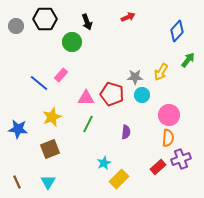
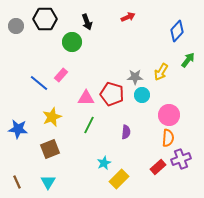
green line: moved 1 px right, 1 px down
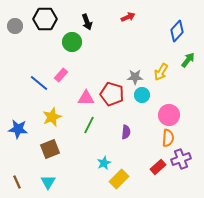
gray circle: moved 1 px left
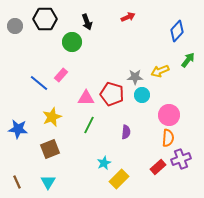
yellow arrow: moved 1 px left, 1 px up; rotated 36 degrees clockwise
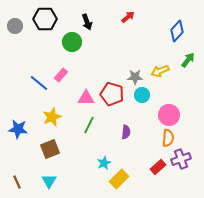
red arrow: rotated 16 degrees counterclockwise
cyan triangle: moved 1 px right, 1 px up
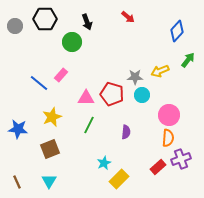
red arrow: rotated 80 degrees clockwise
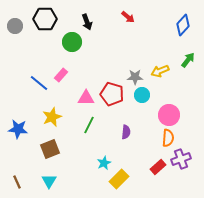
blue diamond: moved 6 px right, 6 px up
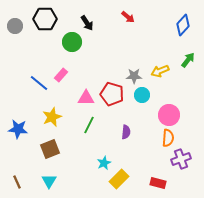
black arrow: moved 1 px down; rotated 14 degrees counterclockwise
gray star: moved 1 px left, 1 px up
red rectangle: moved 16 px down; rotated 56 degrees clockwise
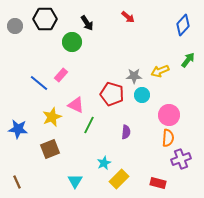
pink triangle: moved 10 px left, 7 px down; rotated 24 degrees clockwise
cyan triangle: moved 26 px right
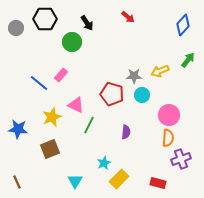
gray circle: moved 1 px right, 2 px down
